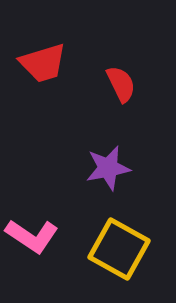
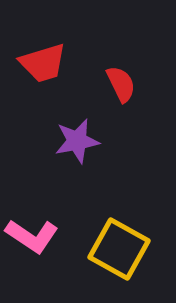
purple star: moved 31 px left, 27 px up
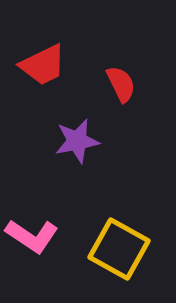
red trapezoid: moved 2 px down; rotated 9 degrees counterclockwise
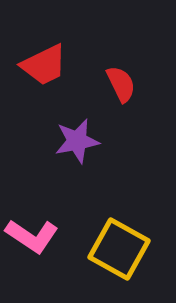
red trapezoid: moved 1 px right
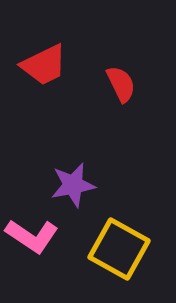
purple star: moved 4 px left, 44 px down
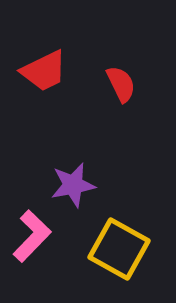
red trapezoid: moved 6 px down
pink L-shape: rotated 80 degrees counterclockwise
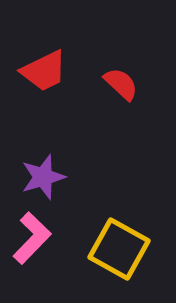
red semicircle: rotated 21 degrees counterclockwise
purple star: moved 30 px left, 8 px up; rotated 6 degrees counterclockwise
pink L-shape: moved 2 px down
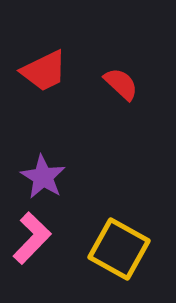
purple star: rotated 24 degrees counterclockwise
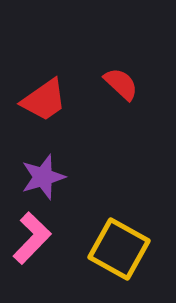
red trapezoid: moved 29 px down; rotated 9 degrees counterclockwise
purple star: rotated 24 degrees clockwise
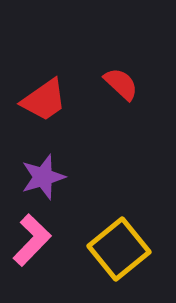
pink L-shape: moved 2 px down
yellow square: rotated 22 degrees clockwise
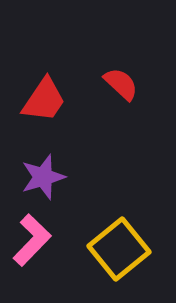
red trapezoid: rotated 21 degrees counterclockwise
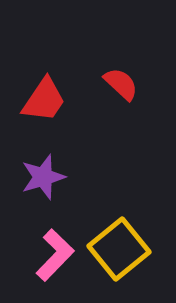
pink L-shape: moved 23 px right, 15 px down
